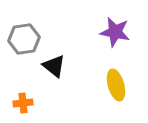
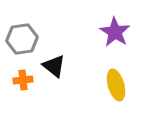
purple star: rotated 20 degrees clockwise
gray hexagon: moved 2 px left
orange cross: moved 23 px up
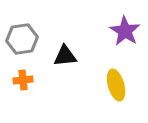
purple star: moved 10 px right, 1 px up
black triangle: moved 11 px right, 10 px up; rotated 45 degrees counterclockwise
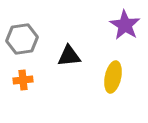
purple star: moved 6 px up
black triangle: moved 4 px right
yellow ellipse: moved 3 px left, 8 px up; rotated 28 degrees clockwise
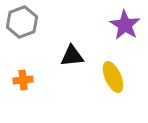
gray hexagon: moved 17 px up; rotated 12 degrees counterclockwise
black triangle: moved 3 px right
yellow ellipse: rotated 36 degrees counterclockwise
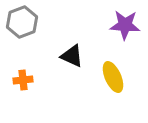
purple star: rotated 28 degrees counterclockwise
black triangle: rotated 30 degrees clockwise
